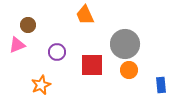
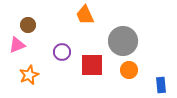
gray circle: moved 2 px left, 3 px up
purple circle: moved 5 px right
orange star: moved 12 px left, 10 px up
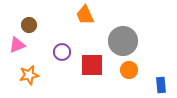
brown circle: moved 1 px right
orange star: rotated 12 degrees clockwise
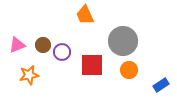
brown circle: moved 14 px right, 20 px down
blue rectangle: rotated 63 degrees clockwise
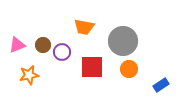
orange trapezoid: moved 1 px left, 12 px down; rotated 55 degrees counterclockwise
red square: moved 2 px down
orange circle: moved 1 px up
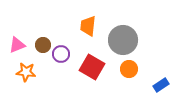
orange trapezoid: moved 4 px right, 1 px up; rotated 85 degrees clockwise
gray circle: moved 1 px up
purple circle: moved 1 px left, 2 px down
red square: rotated 30 degrees clockwise
orange star: moved 3 px left, 3 px up; rotated 18 degrees clockwise
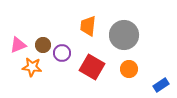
gray circle: moved 1 px right, 5 px up
pink triangle: moved 1 px right
purple circle: moved 1 px right, 1 px up
orange star: moved 6 px right, 5 px up
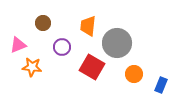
gray circle: moved 7 px left, 8 px down
brown circle: moved 22 px up
purple circle: moved 6 px up
orange circle: moved 5 px right, 5 px down
blue rectangle: rotated 35 degrees counterclockwise
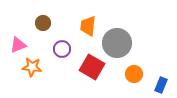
purple circle: moved 2 px down
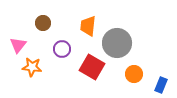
pink triangle: rotated 30 degrees counterclockwise
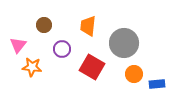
brown circle: moved 1 px right, 2 px down
gray circle: moved 7 px right
blue rectangle: moved 4 px left, 1 px up; rotated 63 degrees clockwise
